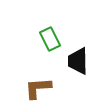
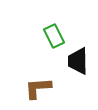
green rectangle: moved 4 px right, 3 px up
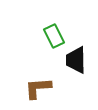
black trapezoid: moved 2 px left, 1 px up
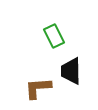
black trapezoid: moved 5 px left, 11 px down
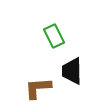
black trapezoid: moved 1 px right
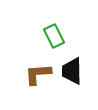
brown L-shape: moved 14 px up
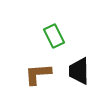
black trapezoid: moved 7 px right
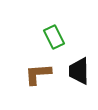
green rectangle: moved 1 px down
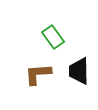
green rectangle: moved 1 px left; rotated 10 degrees counterclockwise
